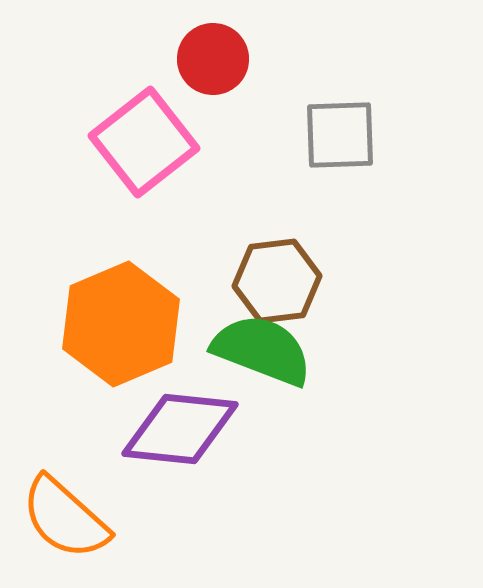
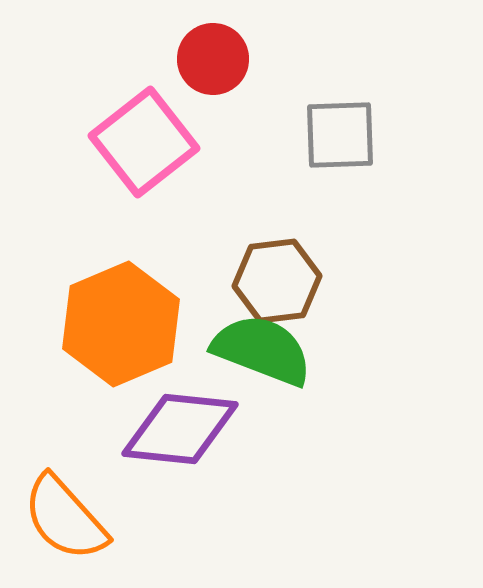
orange semicircle: rotated 6 degrees clockwise
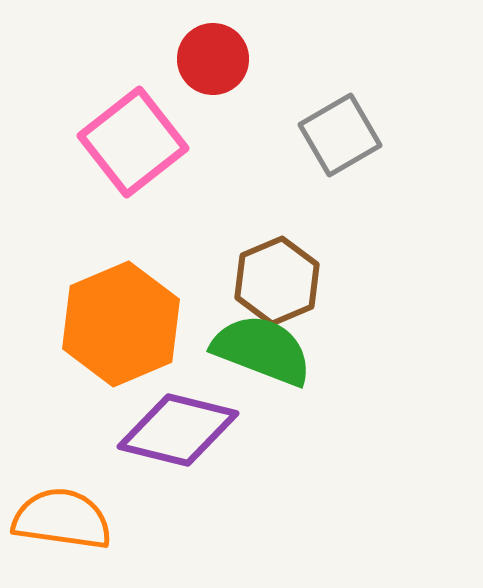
gray square: rotated 28 degrees counterclockwise
pink square: moved 11 px left
brown hexagon: rotated 16 degrees counterclockwise
purple diamond: moved 2 px left, 1 px down; rotated 8 degrees clockwise
orange semicircle: moved 3 px left, 1 px down; rotated 140 degrees clockwise
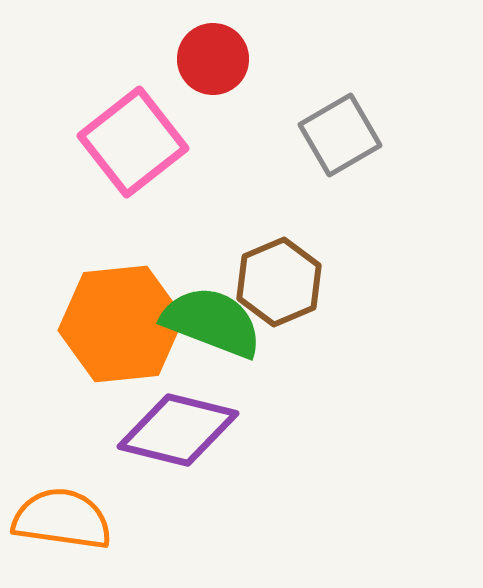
brown hexagon: moved 2 px right, 1 px down
orange hexagon: rotated 17 degrees clockwise
green semicircle: moved 50 px left, 28 px up
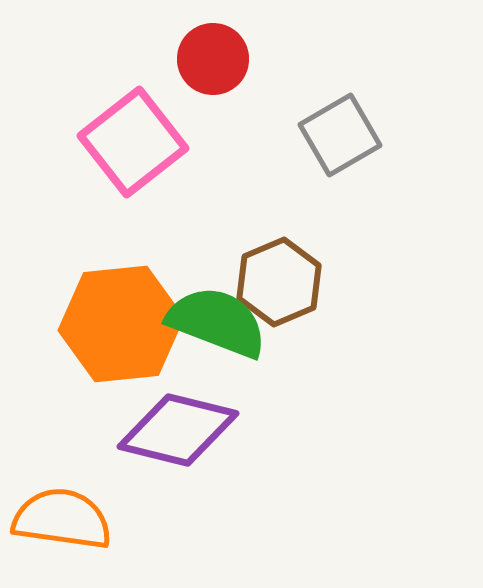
green semicircle: moved 5 px right
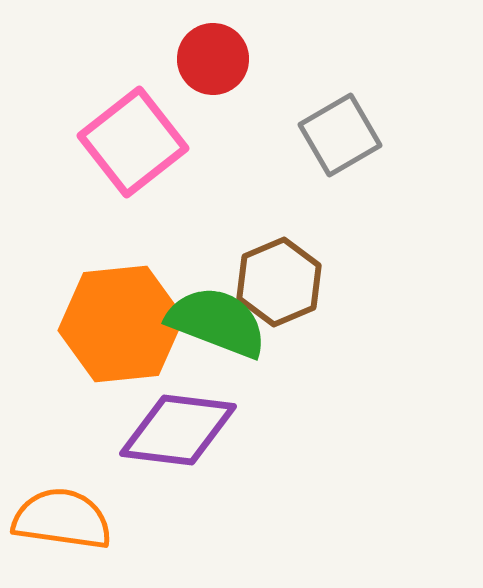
purple diamond: rotated 7 degrees counterclockwise
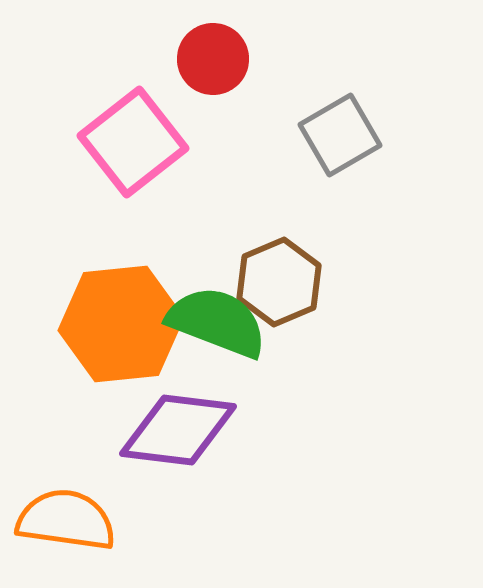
orange semicircle: moved 4 px right, 1 px down
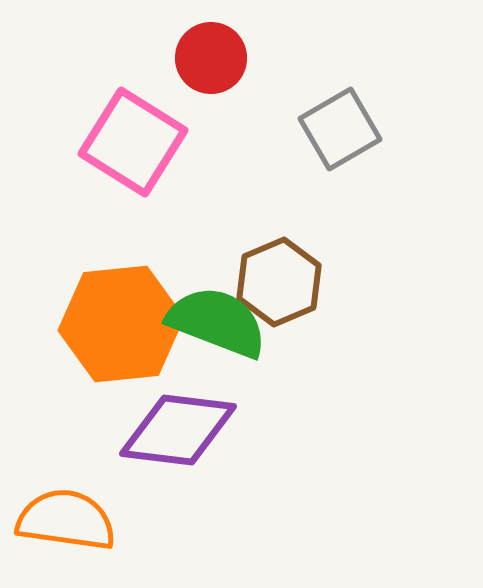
red circle: moved 2 px left, 1 px up
gray square: moved 6 px up
pink square: rotated 20 degrees counterclockwise
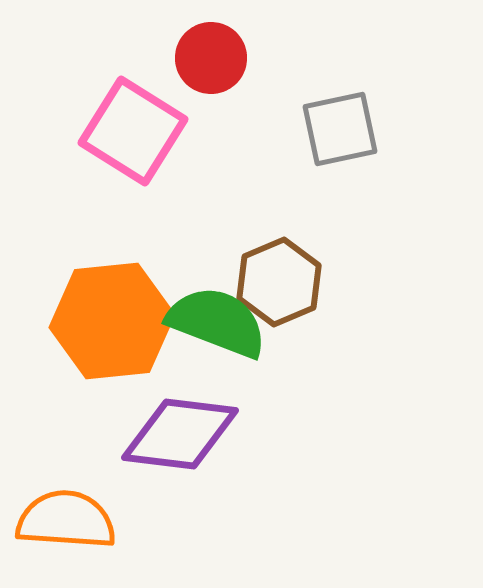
gray square: rotated 18 degrees clockwise
pink square: moved 11 px up
orange hexagon: moved 9 px left, 3 px up
purple diamond: moved 2 px right, 4 px down
orange semicircle: rotated 4 degrees counterclockwise
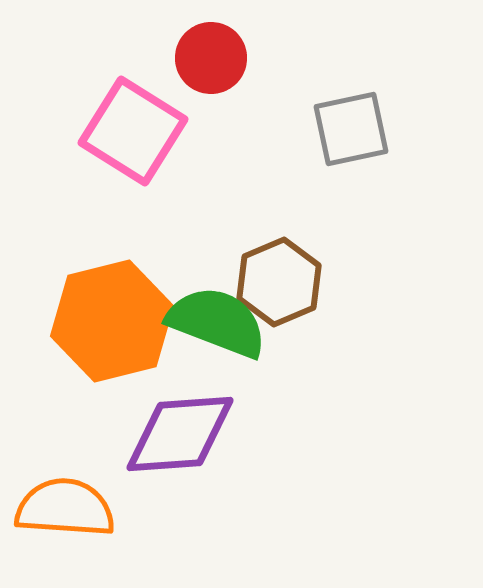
gray square: moved 11 px right
orange hexagon: rotated 8 degrees counterclockwise
purple diamond: rotated 11 degrees counterclockwise
orange semicircle: moved 1 px left, 12 px up
